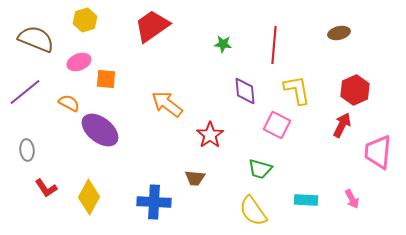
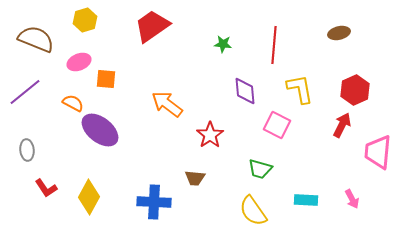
yellow L-shape: moved 3 px right, 1 px up
orange semicircle: moved 4 px right
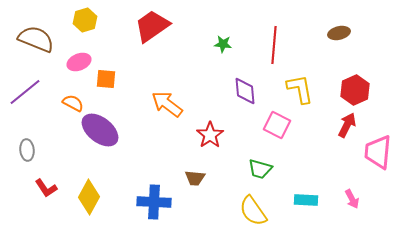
red arrow: moved 5 px right
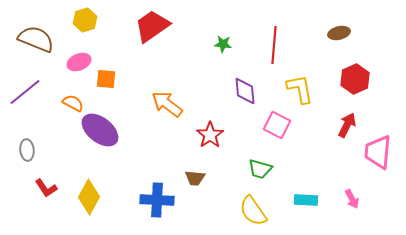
red hexagon: moved 11 px up
blue cross: moved 3 px right, 2 px up
